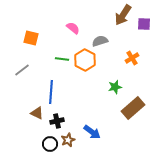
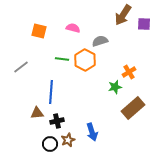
pink semicircle: rotated 24 degrees counterclockwise
orange square: moved 8 px right, 7 px up
orange cross: moved 3 px left, 14 px down
gray line: moved 1 px left, 3 px up
brown triangle: rotated 32 degrees counterclockwise
blue arrow: rotated 36 degrees clockwise
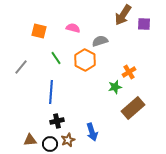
green line: moved 6 px left, 1 px up; rotated 48 degrees clockwise
gray line: rotated 14 degrees counterclockwise
brown triangle: moved 7 px left, 27 px down
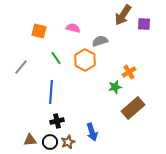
brown star: moved 2 px down
black circle: moved 2 px up
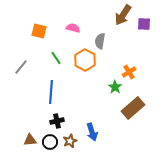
gray semicircle: rotated 63 degrees counterclockwise
green star: rotated 24 degrees counterclockwise
brown star: moved 2 px right, 1 px up
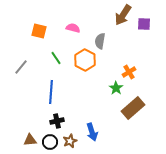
green star: moved 1 px right, 1 px down
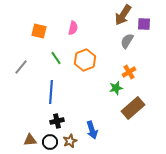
pink semicircle: rotated 88 degrees clockwise
gray semicircle: moved 27 px right; rotated 21 degrees clockwise
orange hexagon: rotated 10 degrees clockwise
green star: rotated 24 degrees clockwise
blue arrow: moved 2 px up
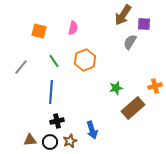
gray semicircle: moved 3 px right, 1 px down
green line: moved 2 px left, 3 px down
orange cross: moved 26 px right, 14 px down; rotated 16 degrees clockwise
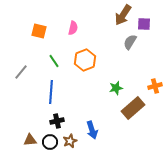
gray line: moved 5 px down
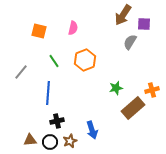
orange cross: moved 3 px left, 4 px down
blue line: moved 3 px left, 1 px down
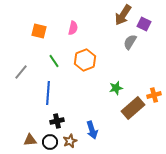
purple square: rotated 24 degrees clockwise
orange cross: moved 2 px right, 5 px down
